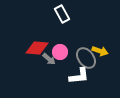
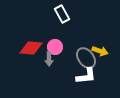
red diamond: moved 6 px left
pink circle: moved 5 px left, 5 px up
gray arrow: rotated 48 degrees clockwise
white L-shape: moved 7 px right
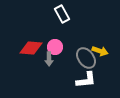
white L-shape: moved 4 px down
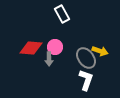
white L-shape: rotated 65 degrees counterclockwise
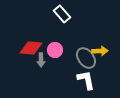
white rectangle: rotated 12 degrees counterclockwise
pink circle: moved 3 px down
yellow arrow: rotated 21 degrees counterclockwise
gray arrow: moved 8 px left, 1 px down
white L-shape: rotated 30 degrees counterclockwise
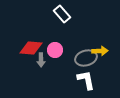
gray ellipse: rotated 70 degrees counterclockwise
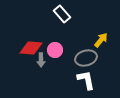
yellow arrow: moved 1 px right, 11 px up; rotated 49 degrees counterclockwise
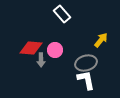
gray ellipse: moved 5 px down
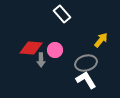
white L-shape: rotated 20 degrees counterclockwise
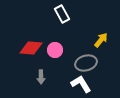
white rectangle: rotated 12 degrees clockwise
gray arrow: moved 17 px down
white L-shape: moved 5 px left, 4 px down
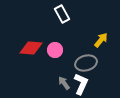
gray arrow: moved 23 px right, 6 px down; rotated 144 degrees clockwise
white L-shape: rotated 55 degrees clockwise
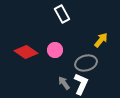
red diamond: moved 5 px left, 4 px down; rotated 30 degrees clockwise
